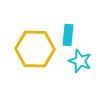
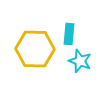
cyan rectangle: moved 1 px right, 1 px up
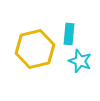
yellow hexagon: rotated 15 degrees counterclockwise
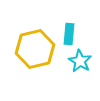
cyan star: rotated 10 degrees clockwise
